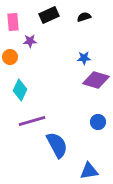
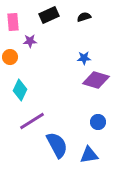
purple line: rotated 16 degrees counterclockwise
blue triangle: moved 16 px up
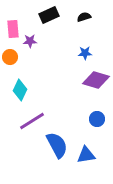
pink rectangle: moved 7 px down
blue star: moved 1 px right, 5 px up
blue circle: moved 1 px left, 3 px up
blue triangle: moved 3 px left
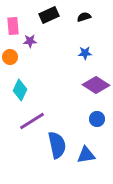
pink rectangle: moved 3 px up
purple diamond: moved 5 px down; rotated 16 degrees clockwise
blue semicircle: rotated 16 degrees clockwise
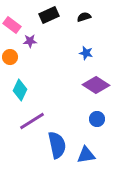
pink rectangle: moved 1 px left, 1 px up; rotated 48 degrees counterclockwise
blue star: moved 1 px right; rotated 16 degrees clockwise
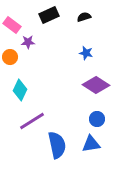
purple star: moved 2 px left, 1 px down
blue triangle: moved 5 px right, 11 px up
